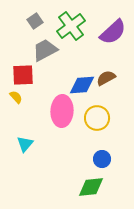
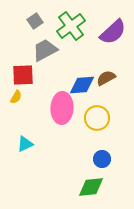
yellow semicircle: rotated 72 degrees clockwise
pink ellipse: moved 3 px up
cyan triangle: rotated 24 degrees clockwise
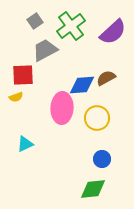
yellow semicircle: rotated 40 degrees clockwise
green diamond: moved 2 px right, 2 px down
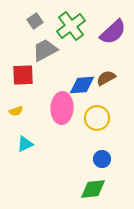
yellow semicircle: moved 14 px down
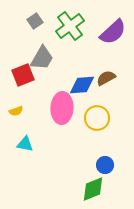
green cross: moved 1 px left
gray trapezoid: moved 3 px left, 8 px down; rotated 148 degrees clockwise
red square: rotated 20 degrees counterclockwise
cyan triangle: rotated 36 degrees clockwise
blue circle: moved 3 px right, 6 px down
green diamond: rotated 16 degrees counterclockwise
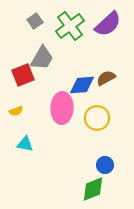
purple semicircle: moved 5 px left, 8 px up
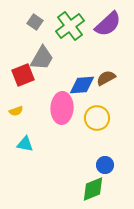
gray square: moved 1 px down; rotated 21 degrees counterclockwise
